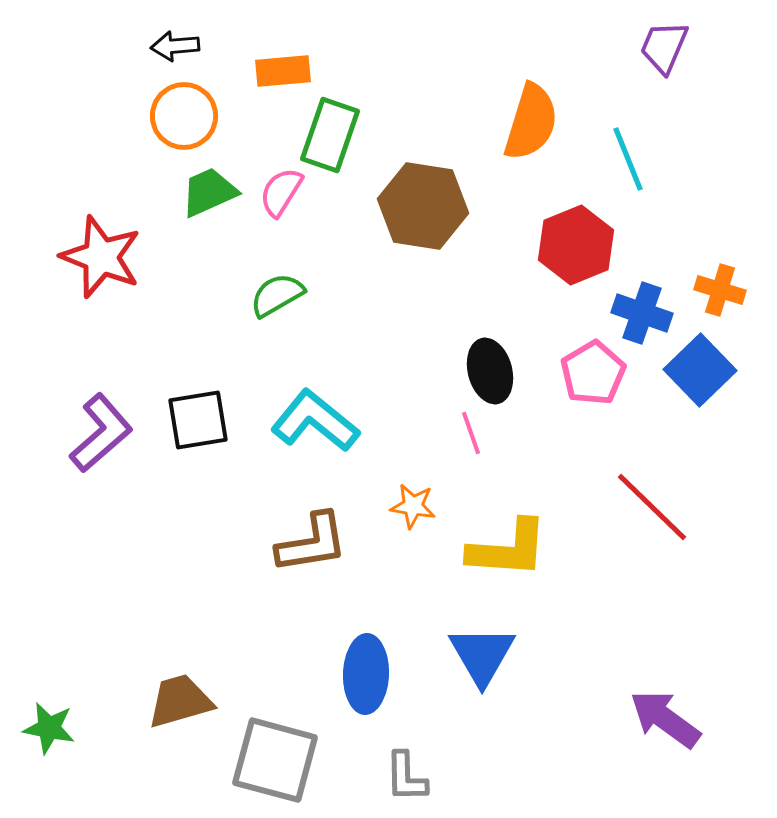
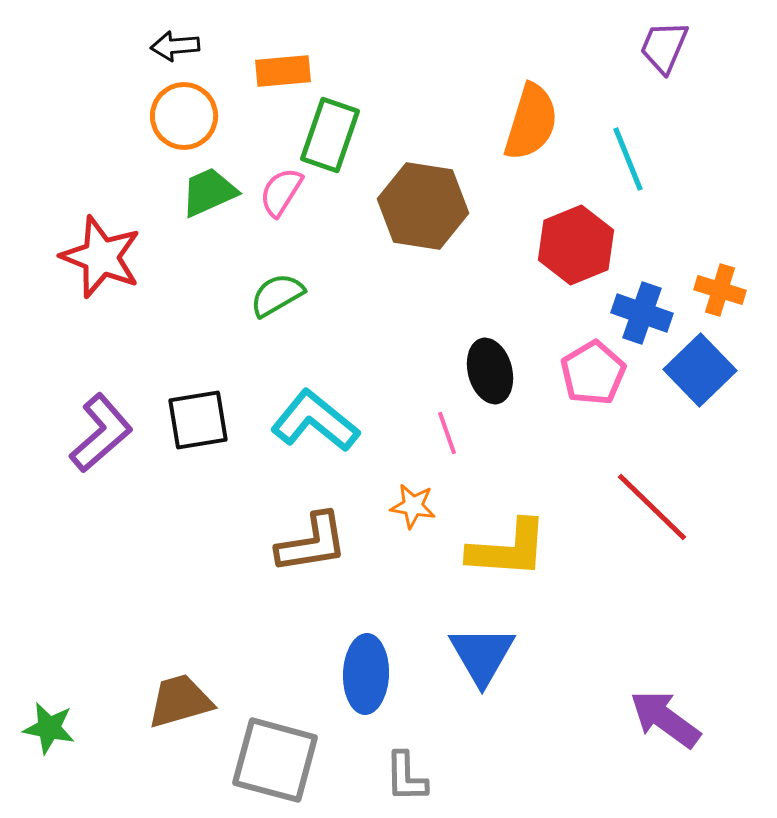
pink line: moved 24 px left
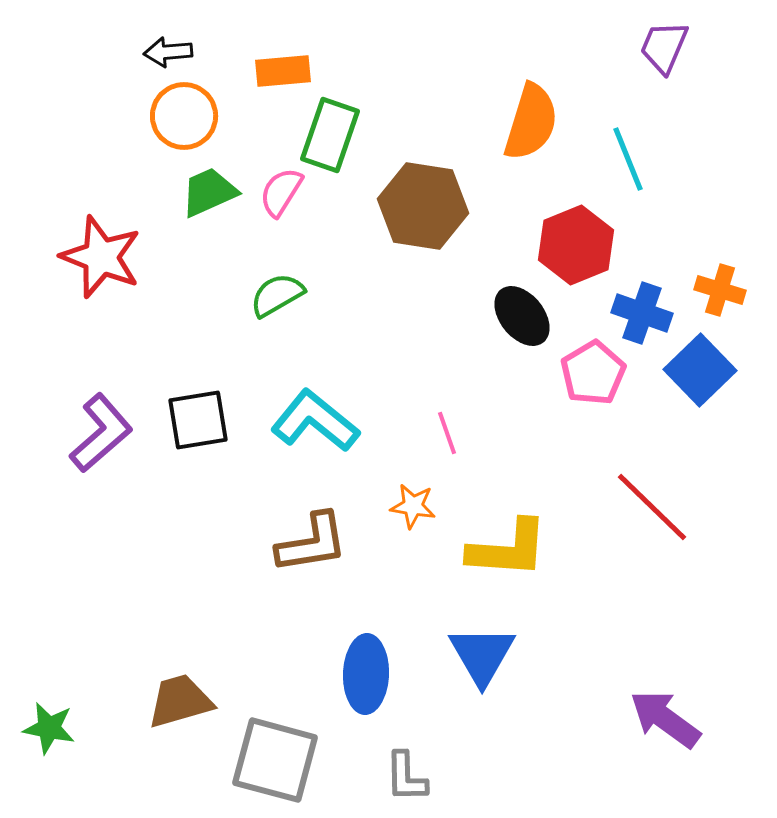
black arrow: moved 7 px left, 6 px down
black ellipse: moved 32 px right, 55 px up; rotated 24 degrees counterclockwise
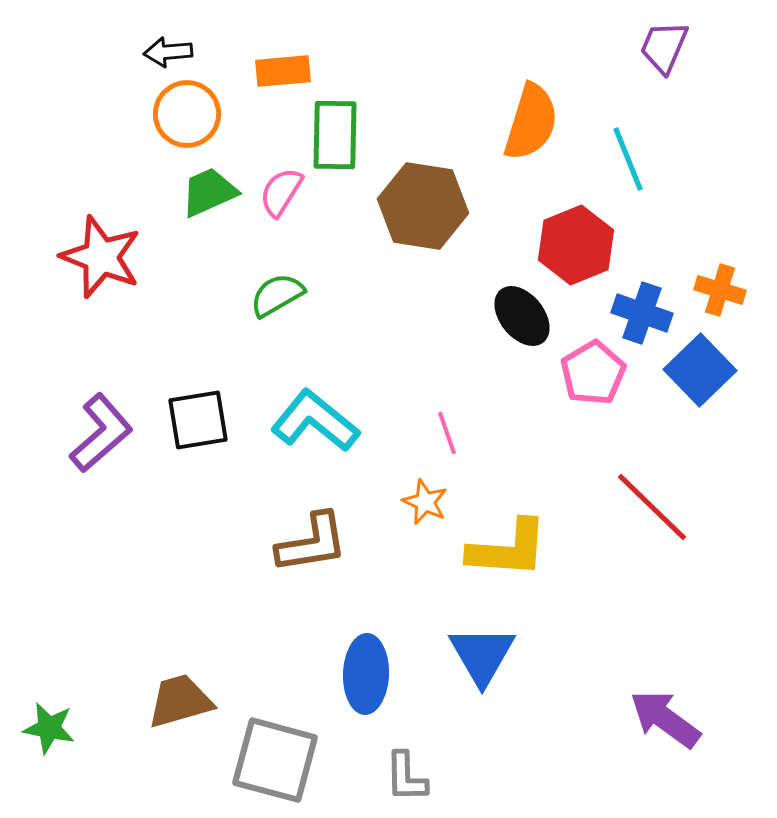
orange circle: moved 3 px right, 2 px up
green rectangle: moved 5 px right; rotated 18 degrees counterclockwise
orange star: moved 12 px right, 4 px up; rotated 15 degrees clockwise
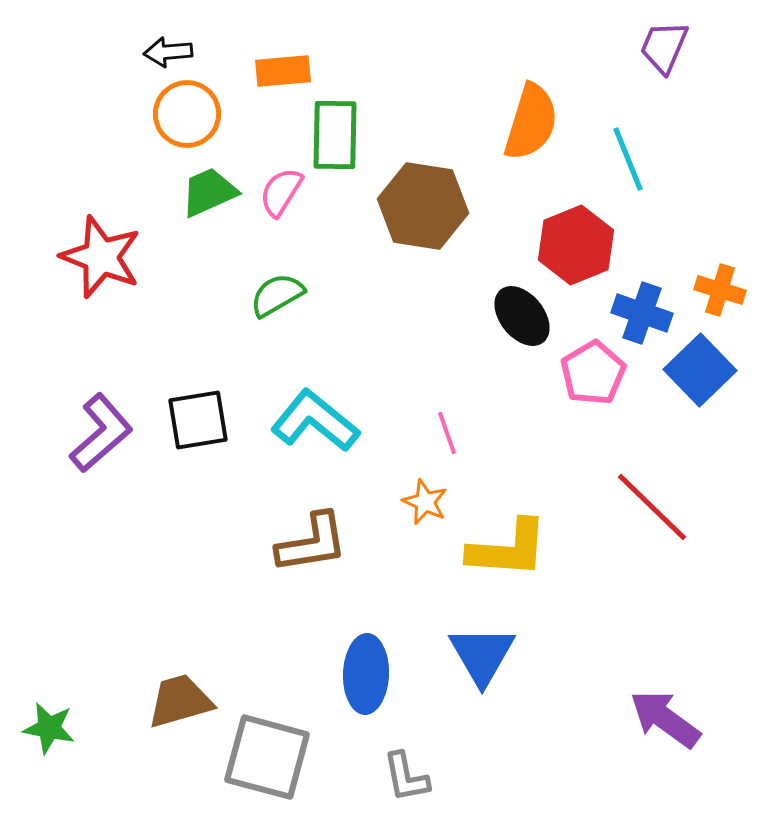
gray square: moved 8 px left, 3 px up
gray L-shape: rotated 10 degrees counterclockwise
